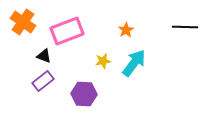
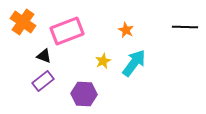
orange star: rotated 14 degrees counterclockwise
yellow star: rotated 14 degrees counterclockwise
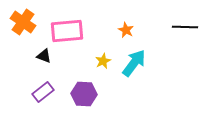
pink rectangle: rotated 16 degrees clockwise
purple rectangle: moved 11 px down
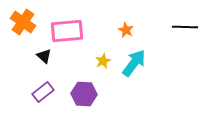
black triangle: rotated 21 degrees clockwise
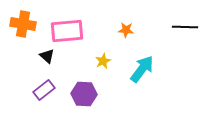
orange cross: moved 2 px down; rotated 25 degrees counterclockwise
orange star: rotated 21 degrees counterclockwise
black triangle: moved 3 px right
cyan arrow: moved 8 px right, 6 px down
purple rectangle: moved 1 px right, 2 px up
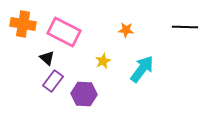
pink rectangle: moved 3 px left, 1 px down; rotated 32 degrees clockwise
black triangle: moved 2 px down
purple rectangle: moved 9 px right, 9 px up; rotated 15 degrees counterclockwise
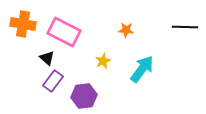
purple hexagon: moved 2 px down; rotated 10 degrees counterclockwise
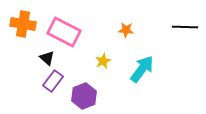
purple hexagon: rotated 15 degrees counterclockwise
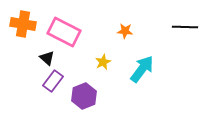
orange star: moved 1 px left, 1 px down
yellow star: moved 1 px down
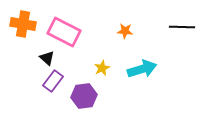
black line: moved 3 px left
yellow star: moved 1 px left, 6 px down
cyan arrow: rotated 36 degrees clockwise
purple hexagon: rotated 15 degrees clockwise
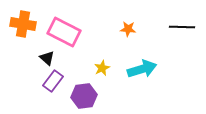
orange star: moved 3 px right, 2 px up
